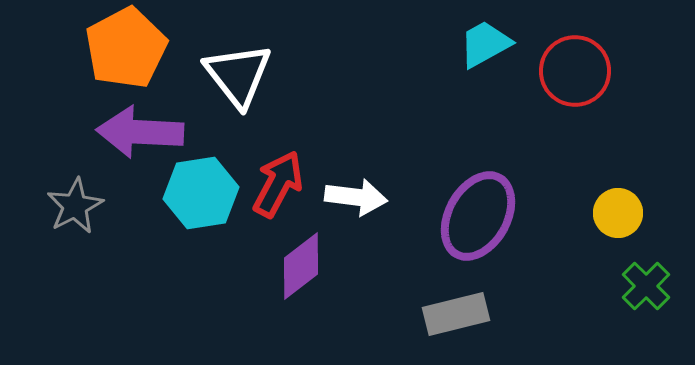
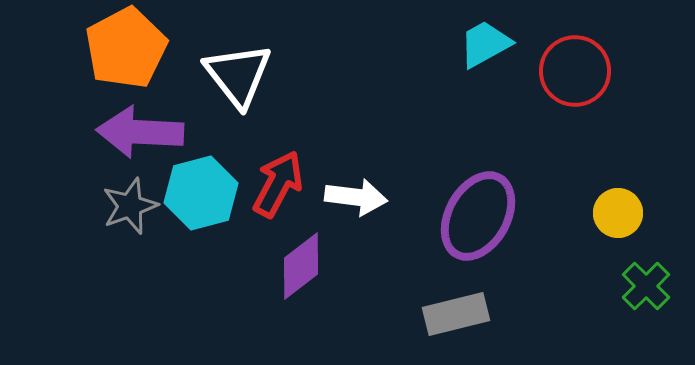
cyan hexagon: rotated 6 degrees counterclockwise
gray star: moved 55 px right; rotated 8 degrees clockwise
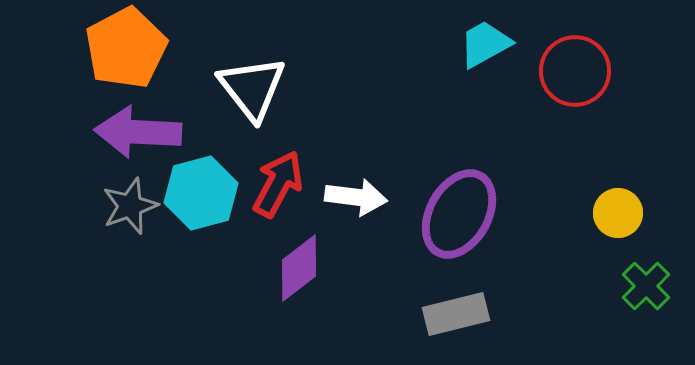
white triangle: moved 14 px right, 13 px down
purple arrow: moved 2 px left
purple ellipse: moved 19 px left, 2 px up
purple diamond: moved 2 px left, 2 px down
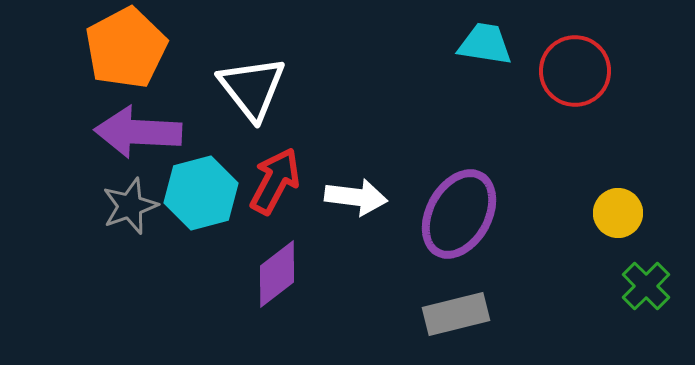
cyan trapezoid: rotated 38 degrees clockwise
red arrow: moved 3 px left, 3 px up
purple diamond: moved 22 px left, 6 px down
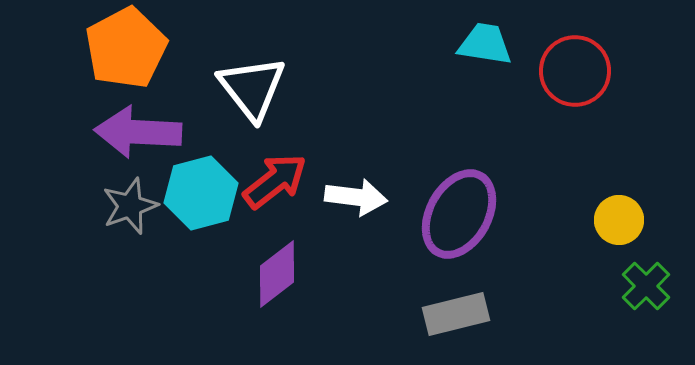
red arrow: rotated 24 degrees clockwise
yellow circle: moved 1 px right, 7 px down
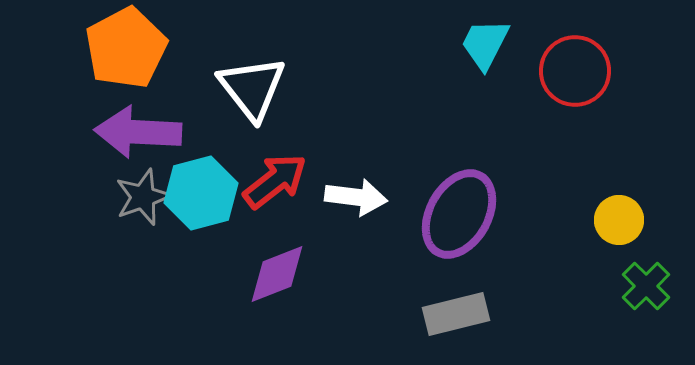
cyan trapezoid: rotated 72 degrees counterclockwise
gray star: moved 13 px right, 9 px up
purple diamond: rotated 16 degrees clockwise
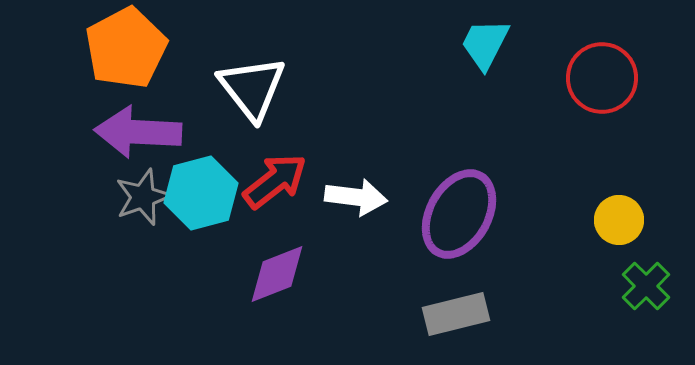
red circle: moved 27 px right, 7 px down
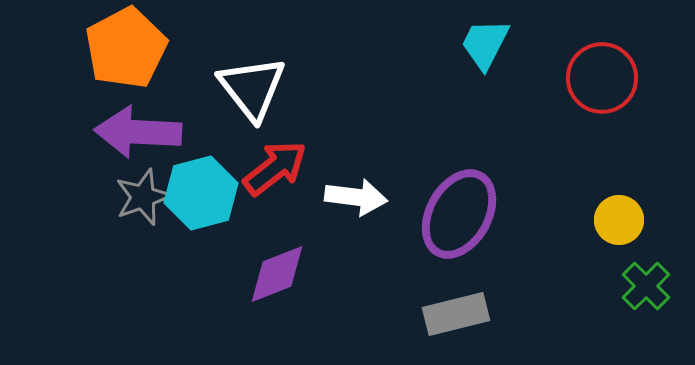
red arrow: moved 13 px up
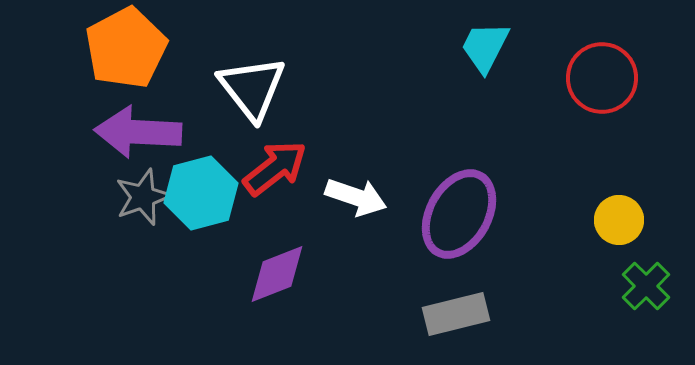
cyan trapezoid: moved 3 px down
white arrow: rotated 12 degrees clockwise
